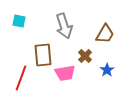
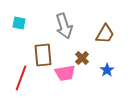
cyan square: moved 2 px down
brown cross: moved 3 px left, 2 px down
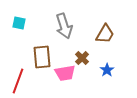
brown rectangle: moved 1 px left, 2 px down
red line: moved 3 px left, 3 px down
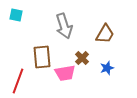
cyan square: moved 3 px left, 8 px up
blue star: moved 2 px up; rotated 16 degrees clockwise
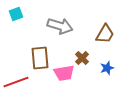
cyan square: moved 1 px up; rotated 32 degrees counterclockwise
gray arrow: moved 4 px left; rotated 55 degrees counterclockwise
brown rectangle: moved 2 px left, 1 px down
pink trapezoid: moved 1 px left
red line: moved 2 px left, 1 px down; rotated 50 degrees clockwise
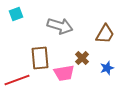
red line: moved 1 px right, 2 px up
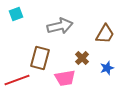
gray arrow: rotated 30 degrees counterclockwise
brown rectangle: rotated 20 degrees clockwise
pink trapezoid: moved 1 px right, 5 px down
